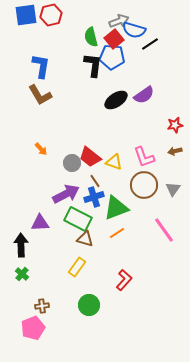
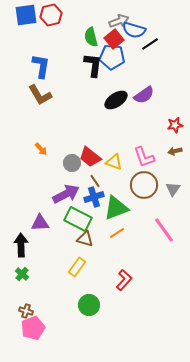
brown cross: moved 16 px left, 5 px down; rotated 24 degrees clockwise
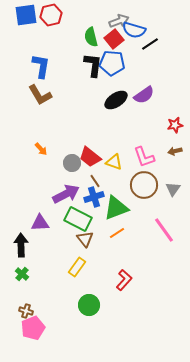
blue pentagon: moved 6 px down
brown triangle: rotated 36 degrees clockwise
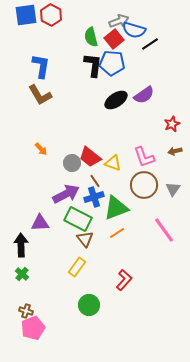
red hexagon: rotated 20 degrees counterclockwise
red star: moved 3 px left, 1 px up; rotated 14 degrees counterclockwise
yellow triangle: moved 1 px left, 1 px down
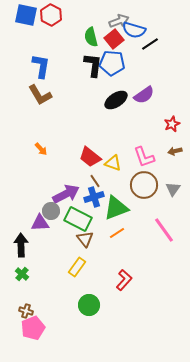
blue square: rotated 20 degrees clockwise
gray circle: moved 21 px left, 48 px down
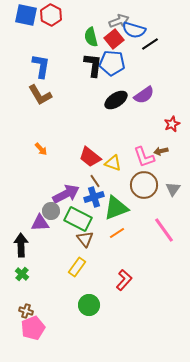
brown arrow: moved 14 px left
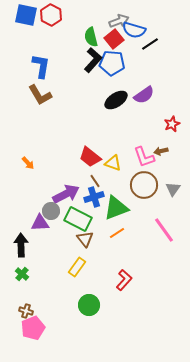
black L-shape: moved 5 px up; rotated 35 degrees clockwise
orange arrow: moved 13 px left, 14 px down
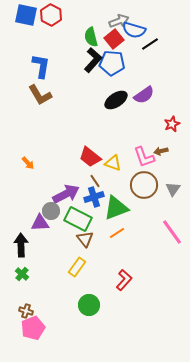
pink line: moved 8 px right, 2 px down
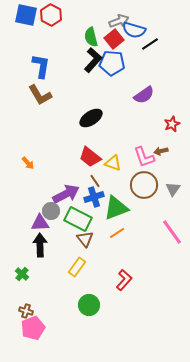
black ellipse: moved 25 px left, 18 px down
black arrow: moved 19 px right
